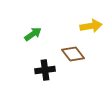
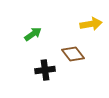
yellow arrow: moved 2 px up
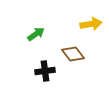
green arrow: moved 3 px right
black cross: moved 1 px down
